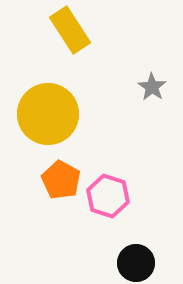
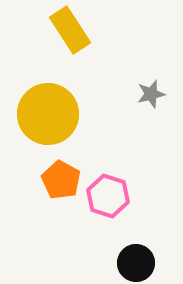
gray star: moved 1 px left, 7 px down; rotated 24 degrees clockwise
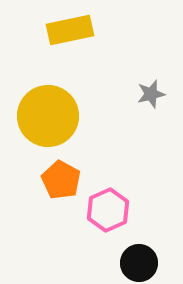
yellow rectangle: rotated 69 degrees counterclockwise
yellow circle: moved 2 px down
pink hexagon: moved 14 px down; rotated 18 degrees clockwise
black circle: moved 3 px right
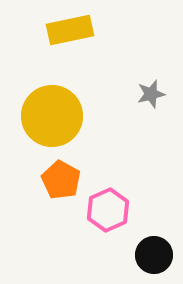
yellow circle: moved 4 px right
black circle: moved 15 px right, 8 px up
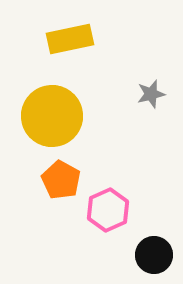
yellow rectangle: moved 9 px down
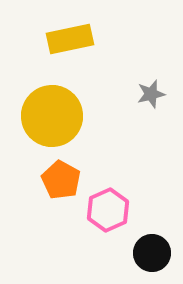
black circle: moved 2 px left, 2 px up
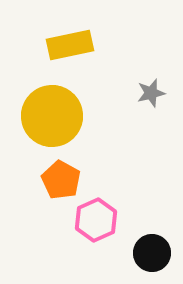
yellow rectangle: moved 6 px down
gray star: moved 1 px up
pink hexagon: moved 12 px left, 10 px down
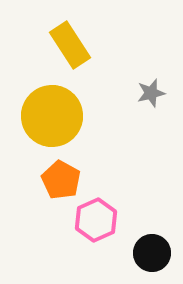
yellow rectangle: rotated 69 degrees clockwise
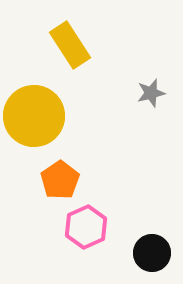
yellow circle: moved 18 px left
orange pentagon: moved 1 px left; rotated 9 degrees clockwise
pink hexagon: moved 10 px left, 7 px down
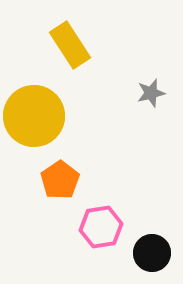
pink hexagon: moved 15 px right; rotated 15 degrees clockwise
